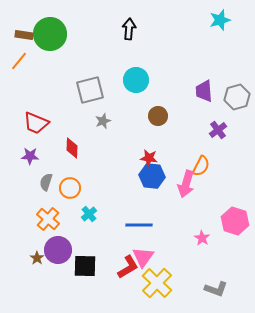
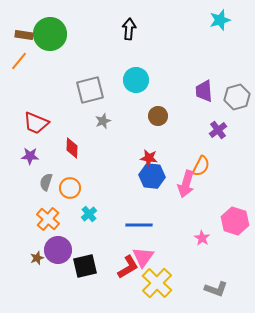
brown star: rotated 16 degrees clockwise
black square: rotated 15 degrees counterclockwise
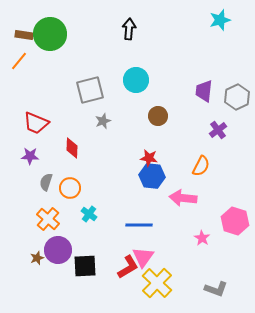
purple trapezoid: rotated 10 degrees clockwise
gray hexagon: rotated 10 degrees counterclockwise
pink arrow: moved 3 px left, 14 px down; rotated 80 degrees clockwise
cyan cross: rotated 14 degrees counterclockwise
black square: rotated 10 degrees clockwise
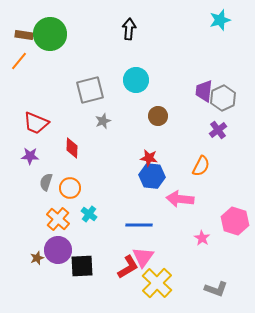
gray hexagon: moved 14 px left, 1 px down
pink arrow: moved 3 px left, 1 px down
orange cross: moved 10 px right
black square: moved 3 px left
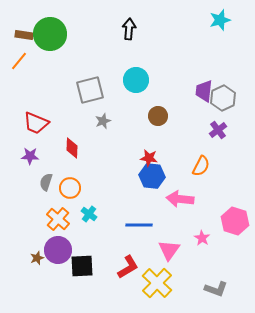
pink triangle: moved 26 px right, 7 px up
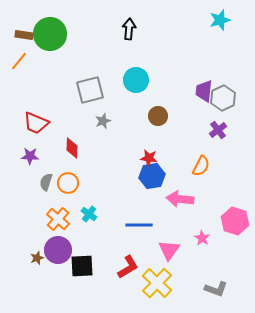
blue hexagon: rotated 15 degrees counterclockwise
orange circle: moved 2 px left, 5 px up
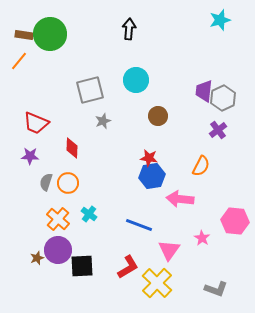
pink hexagon: rotated 12 degrees counterclockwise
blue line: rotated 20 degrees clockwise
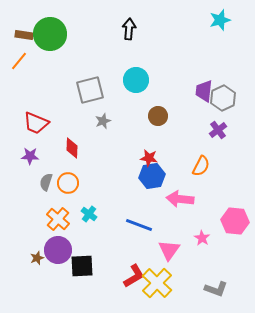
red L-shape: moved 6 px right, 9 px down
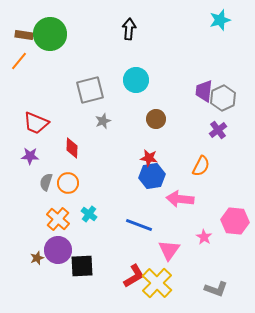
brown circle: moved 2 px left, 3 px down
pink star: moved 2 px right, 1 px up
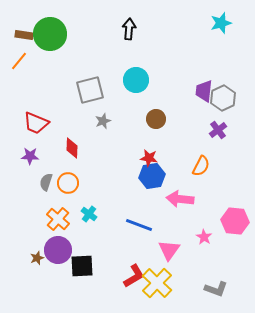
cyan star: moved 1 px right, 3 px down
